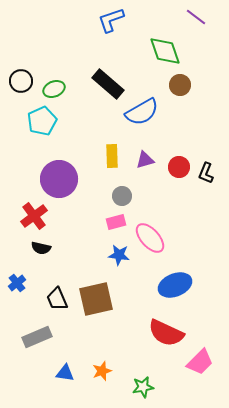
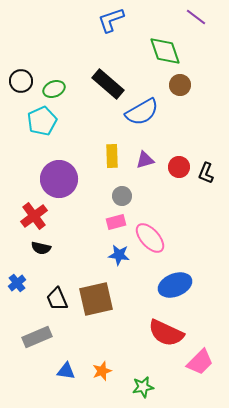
blue triangle: moved 1 px right, 2 px up
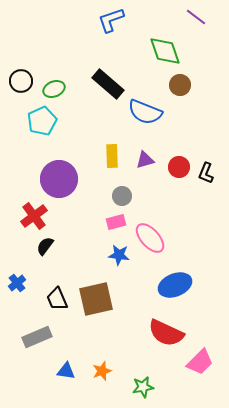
blue semicircle: moved 3 px right; rotated 52 degrees clockwise
black semicircle: moved 4 px right, 2 px up; rotated 114 degrees clockwise
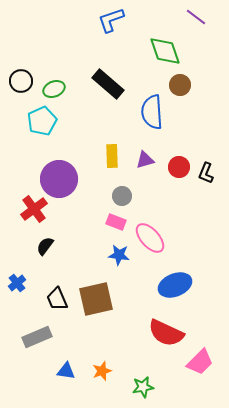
blue semicircle: moved 7 px right; rotated 64 degrees clockwise
red cross: moved 7 px up
pink rectangle: rotated 36 degrees clockwise
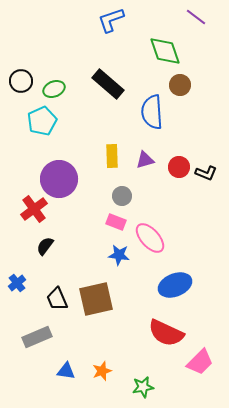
black L-shape: rotated 90 degrees counterclockwise
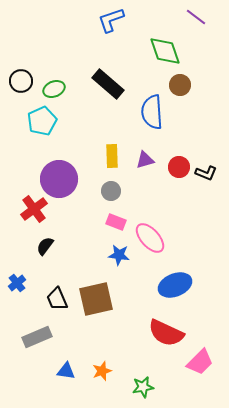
gray circle: moved 11 px left, 5 px up
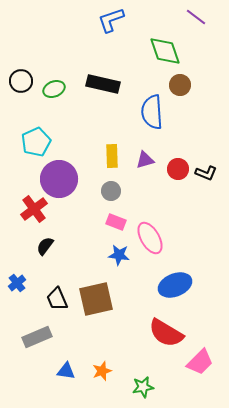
black rectangle: moved 5 px left; rotated 28 degrees counterclockwise
cyan pentagon: moved 6 px left, 21 px down
red circle: moved 1 px left, 2 px down
pink ellipse: rotated 12 degrees clockwise
red semicircle: rotated 6 degrees clockwise
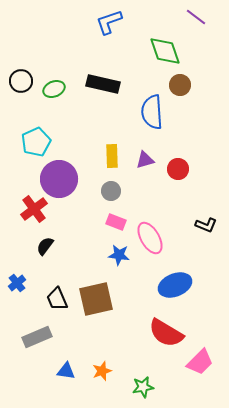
blue L-shape: moved 2 px left, 2 px down
black L-shape: moved 52 px down
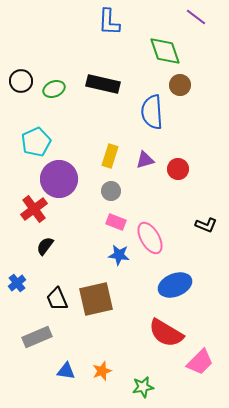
blue L-shape: rotated 68 degrees counterclockwise
yellow rectangle: moved 2 px left; rotated 20 degrees clockwise
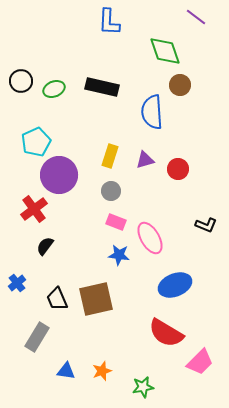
black rectangle: moved 1 px left, 3 px down
purple circle: moved 4 px up
gray rectangle: rotated 36 degrees counterclockwise
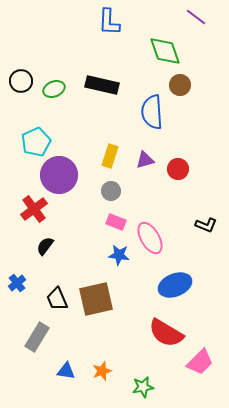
black rectangle: moved 2 px up
